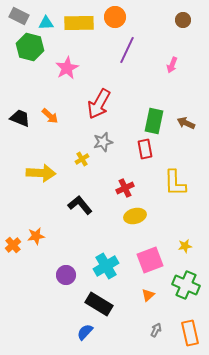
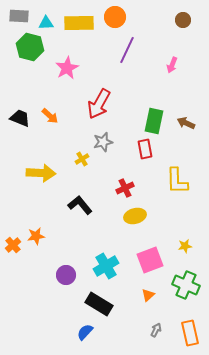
gray rectangle: rotated 24 degrees counterclockwise
yellow L-shape: moved 2 px right, 2 px up
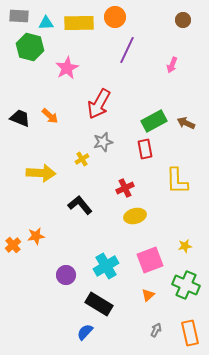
green rectangle: rotated 50 degrees clockwise
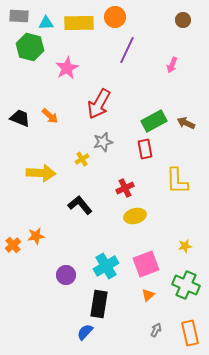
pink square: moved 4 px left, 4 px down
black rectangle: rotated 68 degrees clockwise
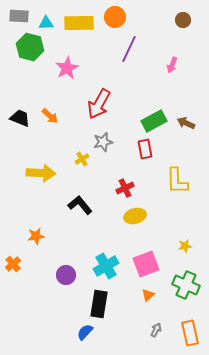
purple line: moved 2 px right, 1 px up
orange cross: moved 19 px down
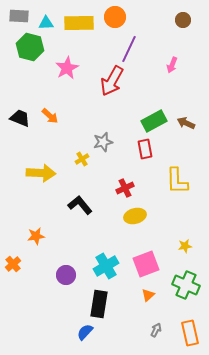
red arrow: moved 13 px right, 23 px up
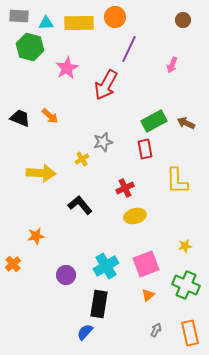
red arrow: moved 6 px left, 4 px down
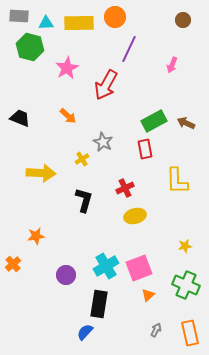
orange arrow: moved 18 px right
gray star: rotated 30 degrees counterclockwise
black L-shape: moved 4 px right, 5 px up; rotated 55 degrees clockwise
pink square: moved 7 px left, 4 px down
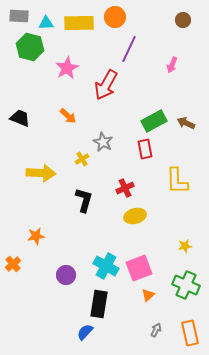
cyan cross: rotated 30 degrees counterclockwise
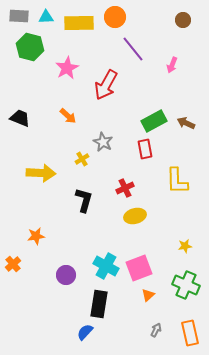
cyan triangle: moved 6 px up
purple line: moved 4 px right; rotated 64 degrees counterclockwise
